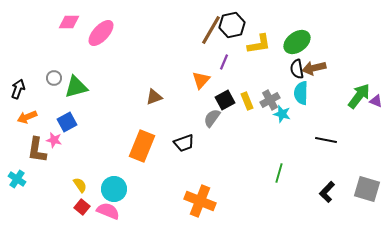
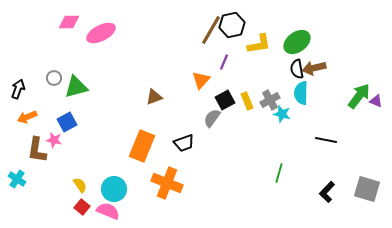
pink ellipse: rotated 20 degrees clockwise
orange cross: moved 33 px left, 18 px up
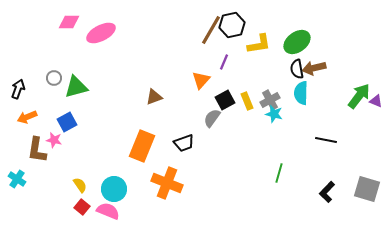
cyan star: moved 8 px left
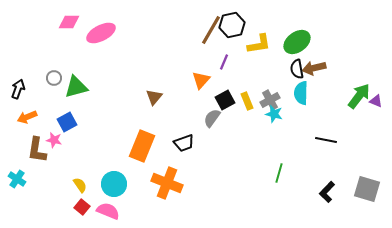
brown triangle: rotated 30 degrees counterclockwise
cyan circle: moved 5 px up
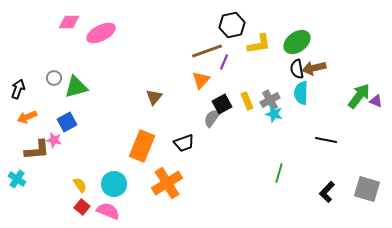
brown line: moved 4 px left, 21 px down; rotated 40 degrees clockwise
black square: moved 3 px left, 4 px down
brown L-shape: rotated 104 degrees counterclockwise
orange cross: rotated 36 degrees clockwise
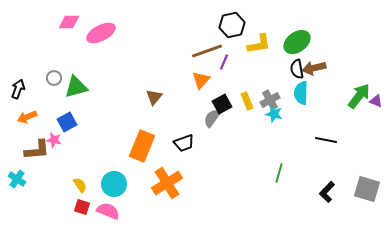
red square: rotated 21 degrees counterclockwise
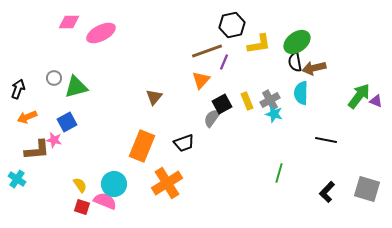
black semicircle: moved 2 px left, 7 px up
pink semicircle: moved 3 px left, 10 px up
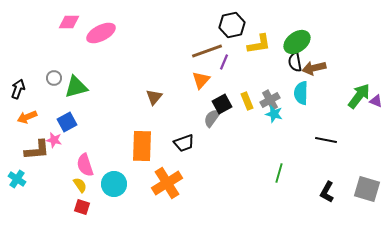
orange rectangle: rotated 20 degrees counterclockwise
black L-shape: rotated 15 degrees counterclockwise
pink semicircle: moved 20 px left, 36 px up; rotated 130 degrees counterclockwise
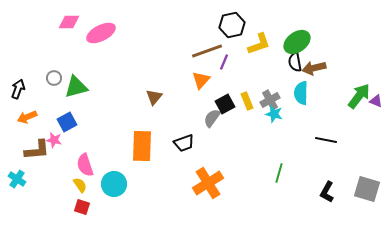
yellow L-shape: rotated 10 degrees counterclockwise
black square: moved 3 px right
orange cross: moved 41 px right
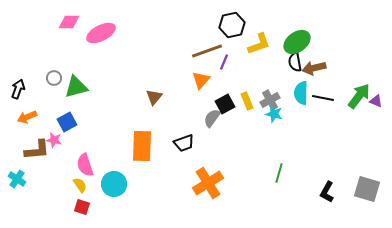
black line: moved 3 px left, 42 px up
